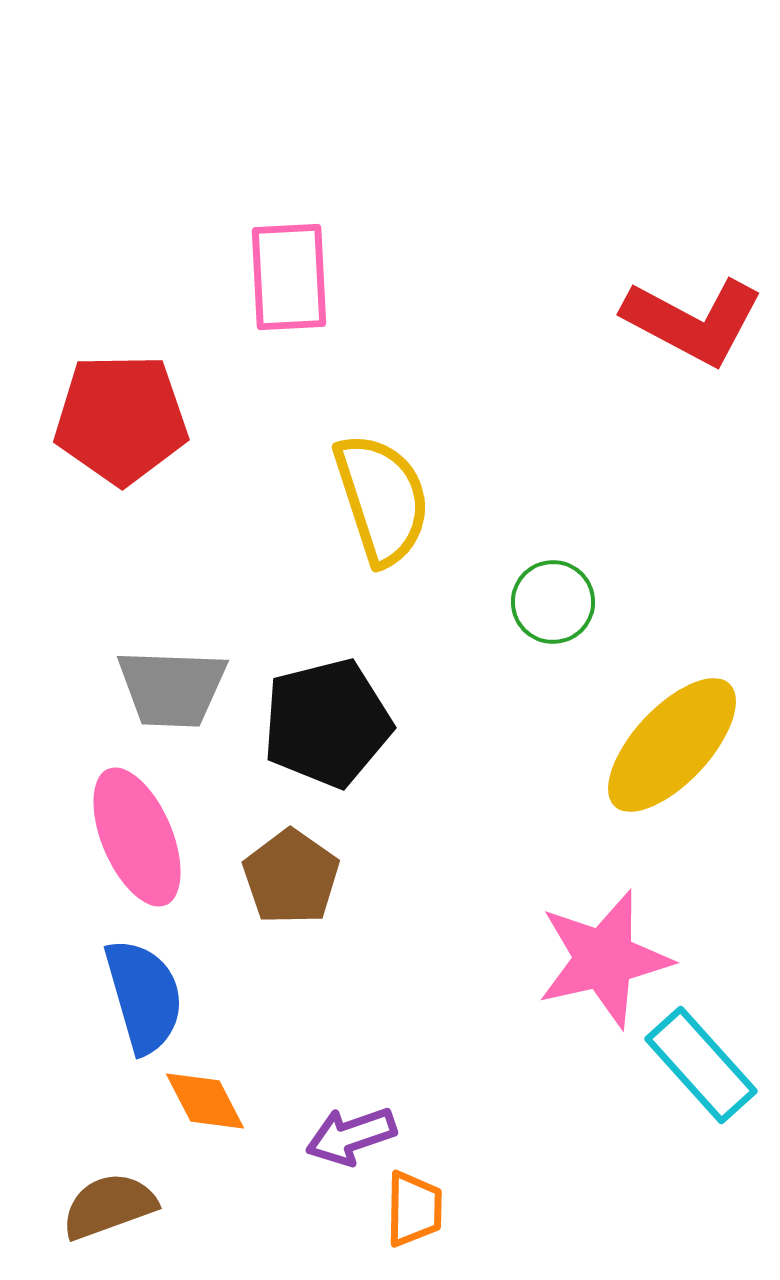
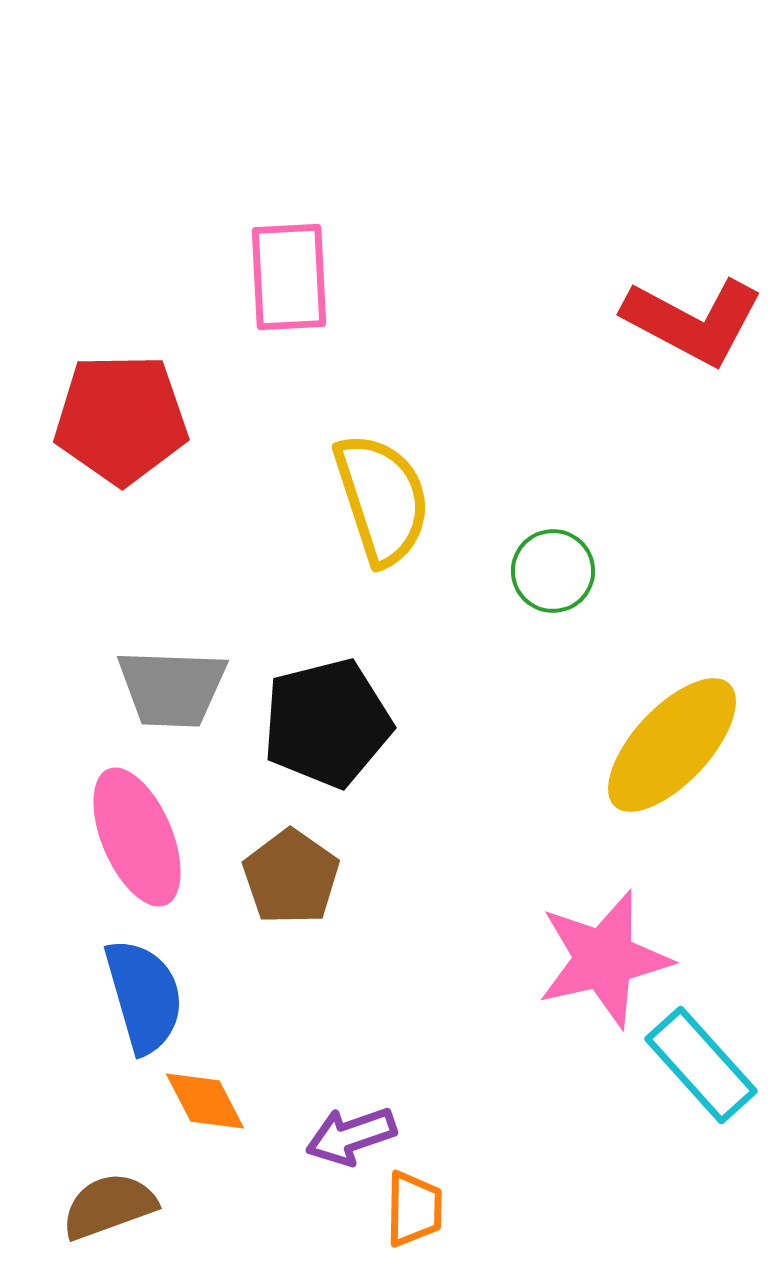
green circle: moved 31 px up
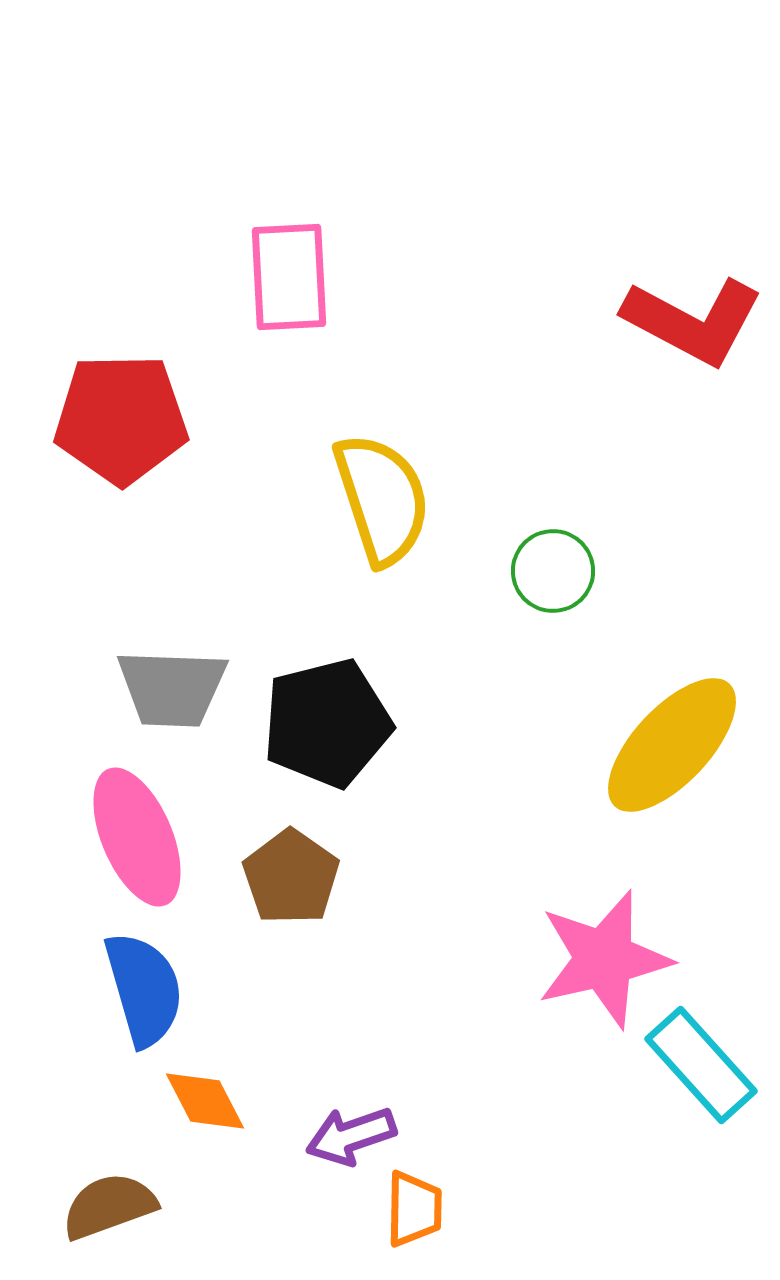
blue semicircle: moved 7 px up
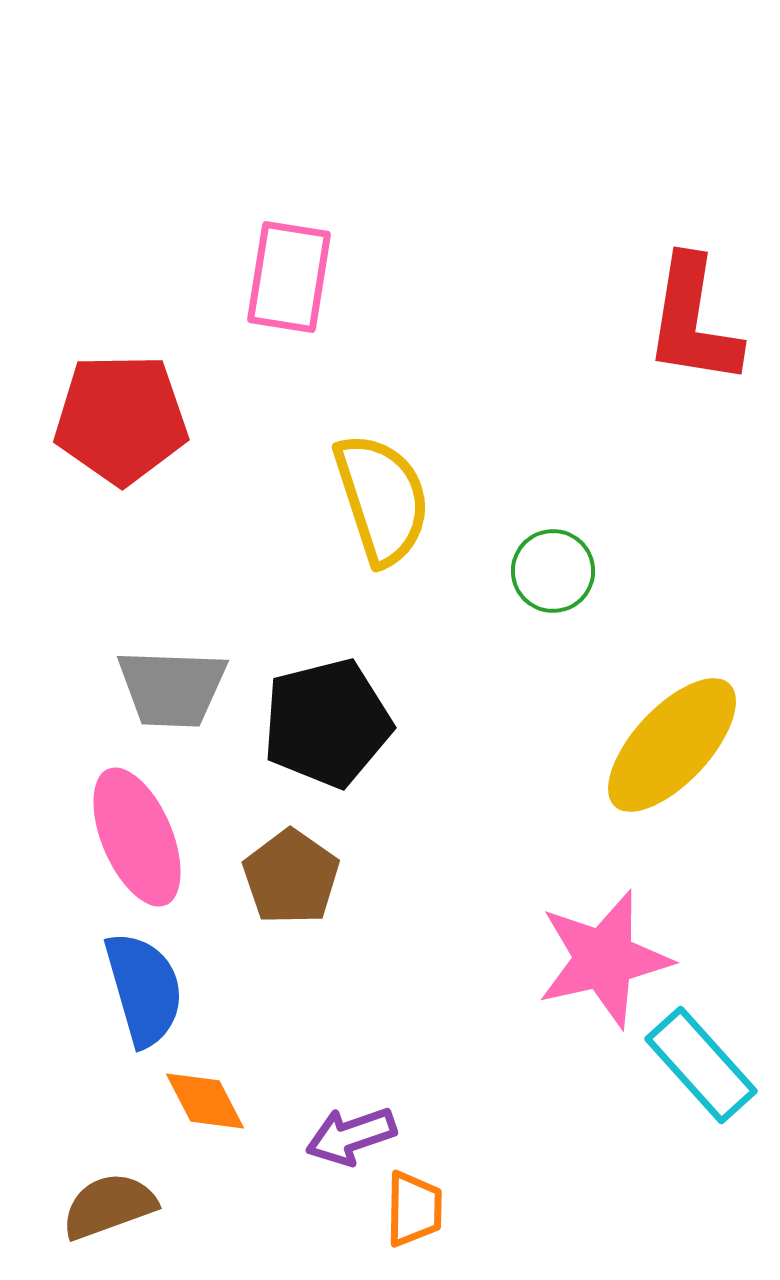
pink rectangle: rotated 12 degrees clockwise
red L-shape: rotated 71 degrees clockwise
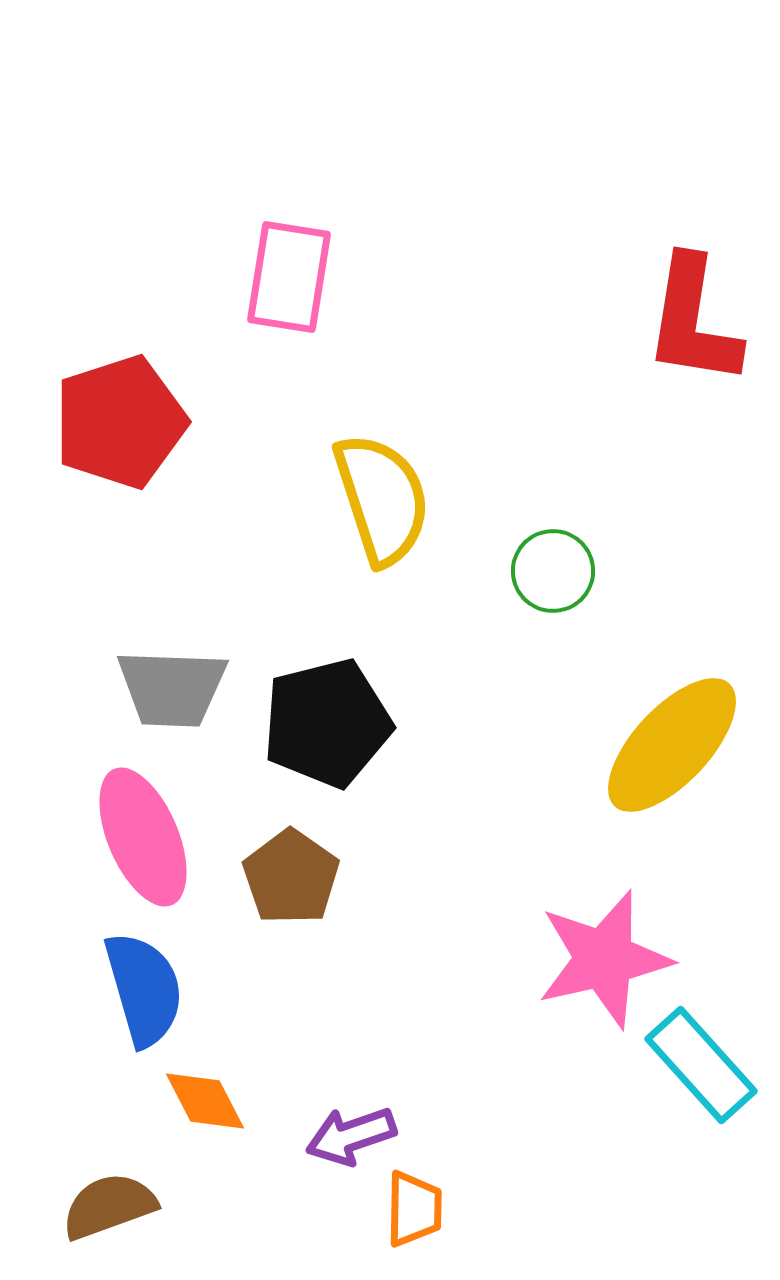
red pentagon: moved 1 px left, 3 px down; rotated 17 degrees counterclockwise
pink ellipse: moved 6 px right
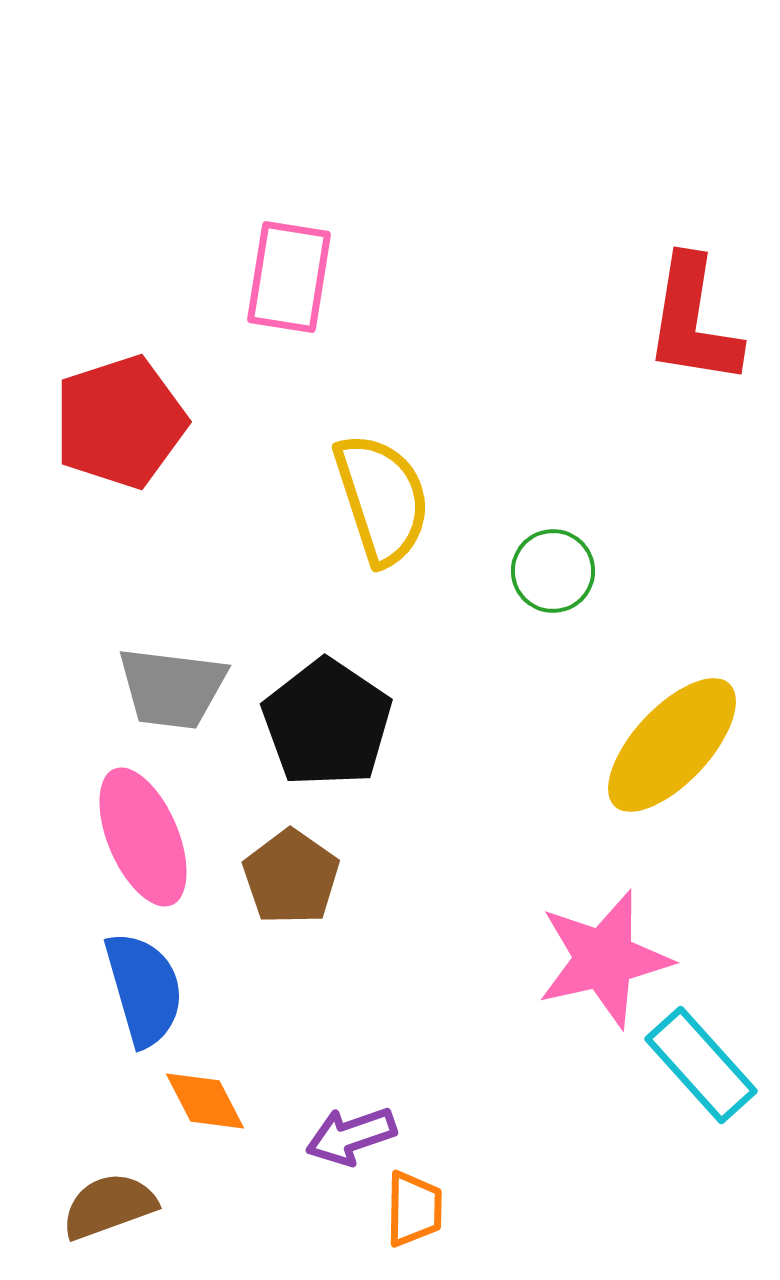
gray trapezoid: rotated 5 degrees clockwise
black pentagon: rotated 24 degrees counterclockwise
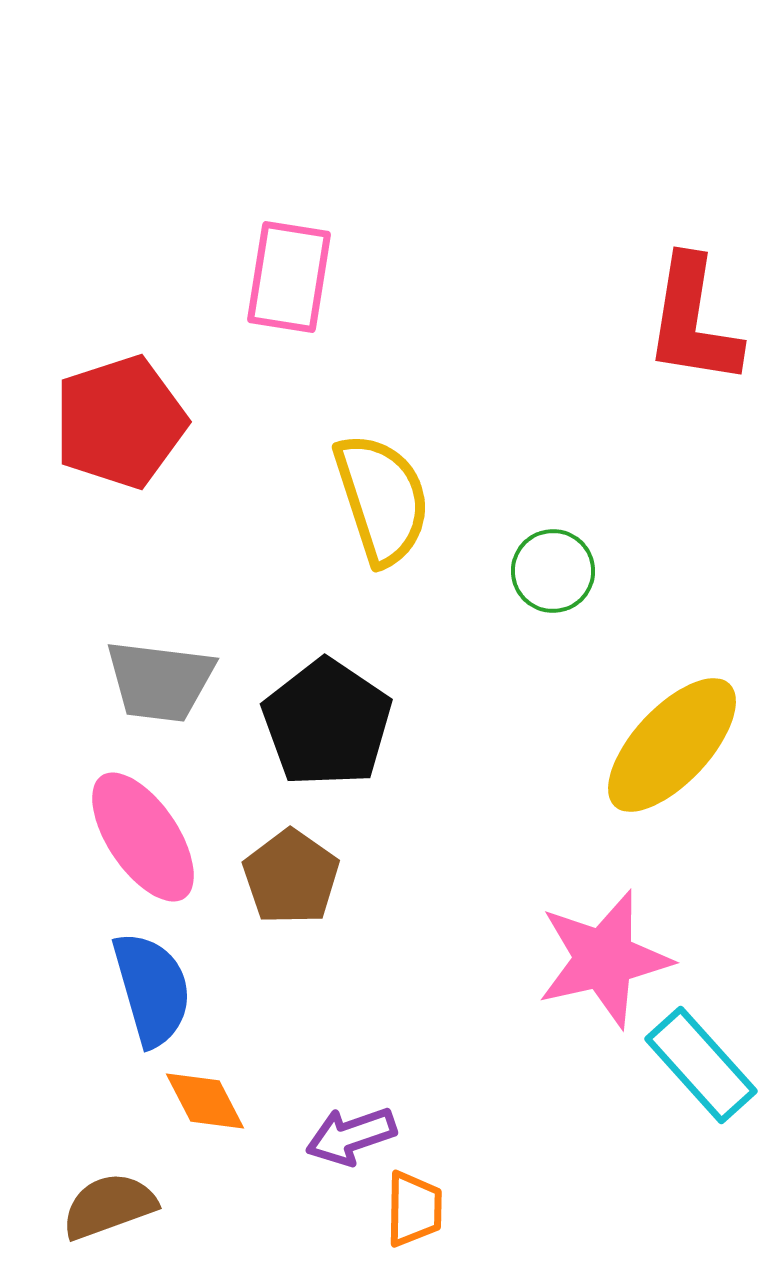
gray trapezoid: moved 12 px left, 7 px up
pink ellipse: rotated 11 degrees counterclockwise
blue semicircle: moved 8 px right
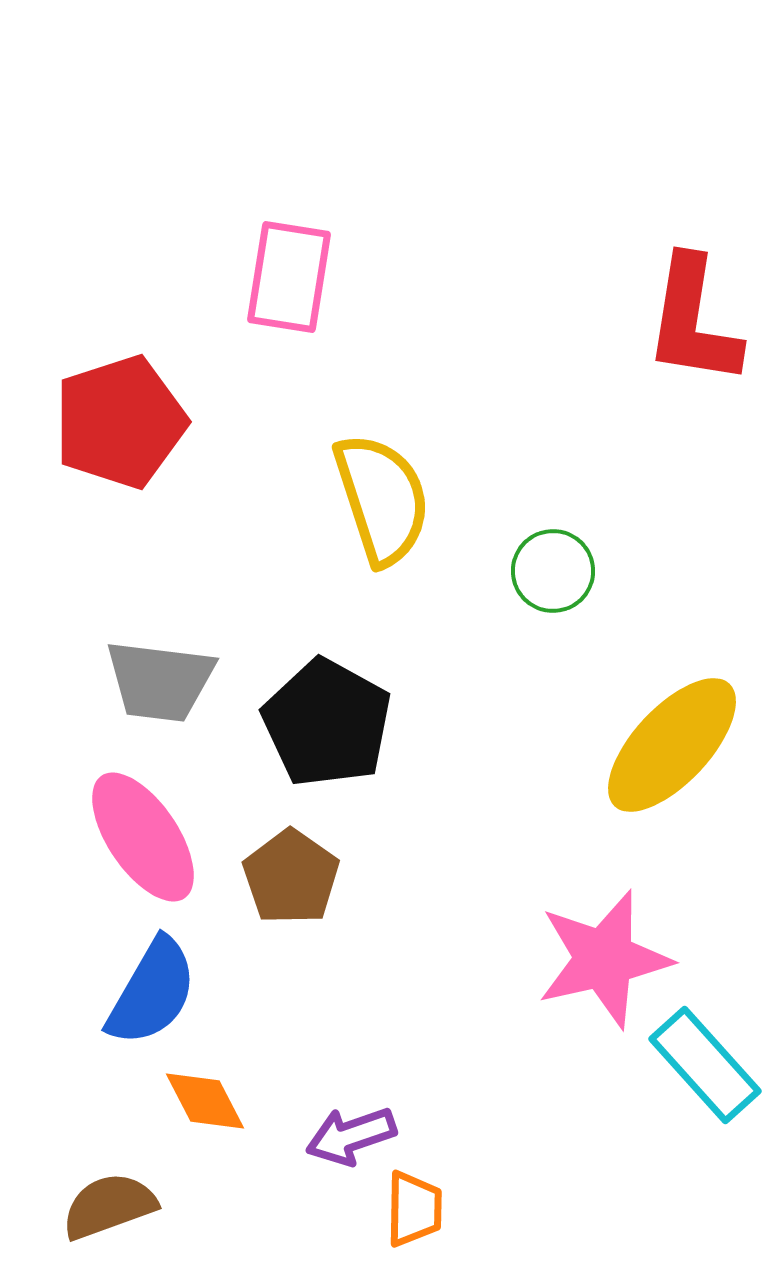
black pentagon: rotated 5 degrees counterclockwise
blue semicircle: moved 3 px down; rotated 46 degrees clockwise
cyan rectangle: moved 4 px right
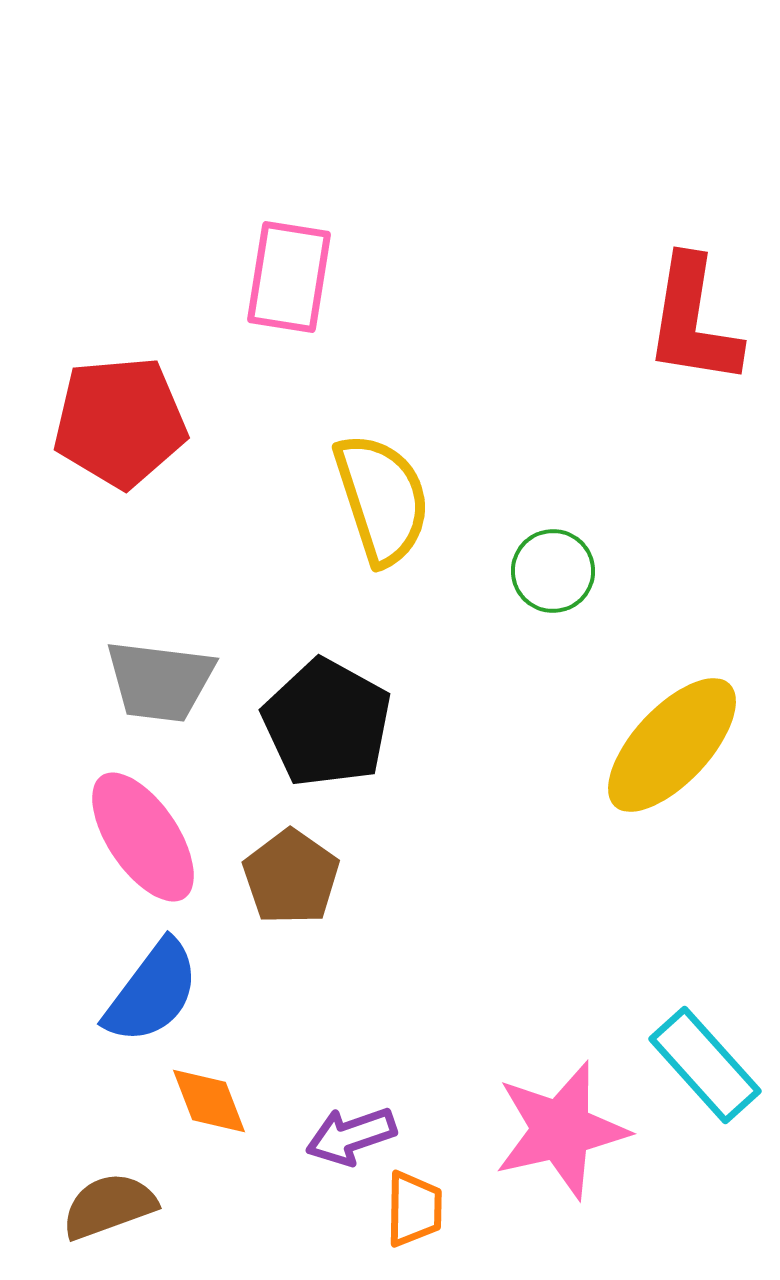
red pentagon: rotated 13 degrees clockwise
pink star: moved 43 px left, 171 px down
blue semicircle: rotated 7 degrees clockwise
orange diamond: moved 4 px right; rotated 6 degrees clockwise
